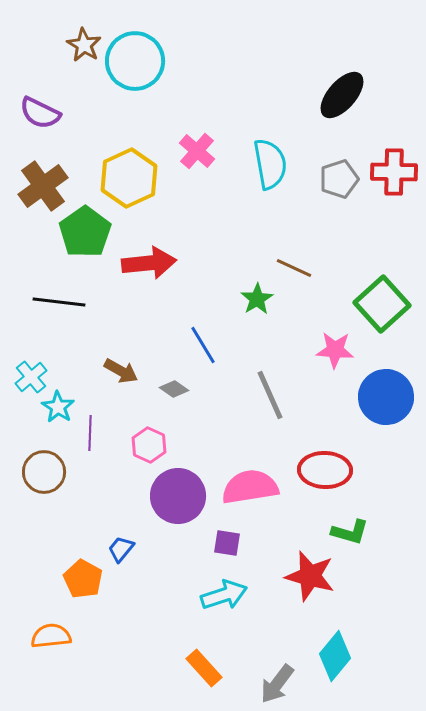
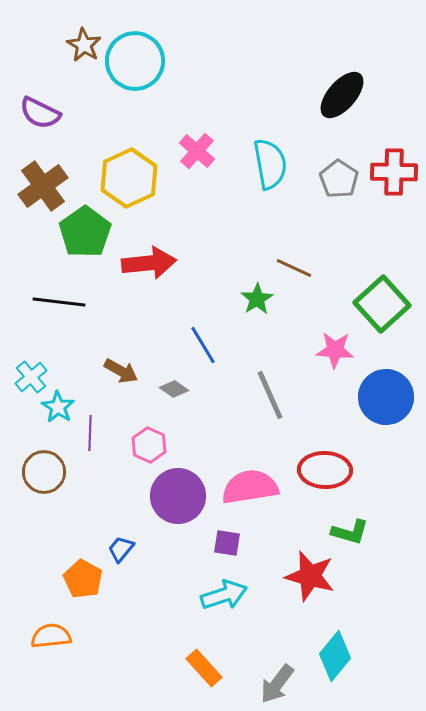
gray pentagon: rotated 21 degrees counterclockwise
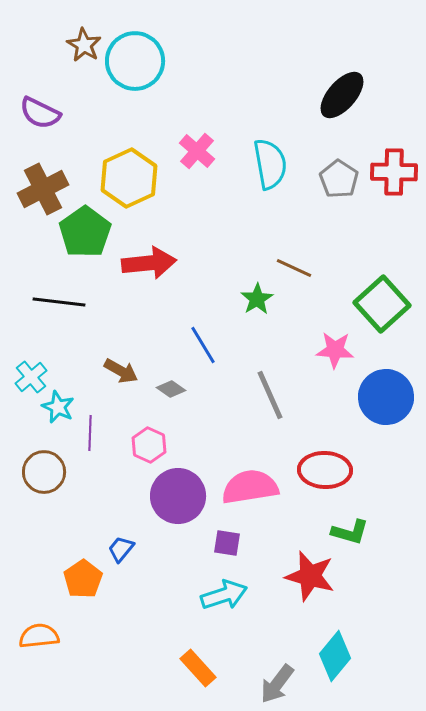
brown cross: moved 3 px down; rotated 9 degrees clockwise
gray diamond: moved 3 px left
cyan star: rotated 8 degrees counterclockwise
orange pentagon: rotated 9 degrees clockwise
orange semicircle: moved 12 px left
orange rectangle: moved 6 px left
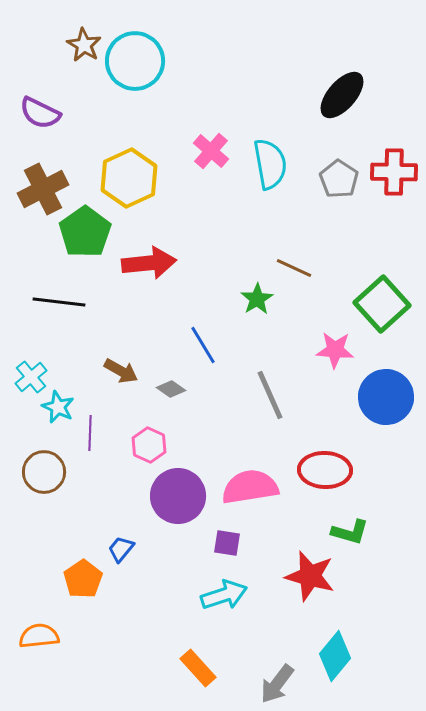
pink cross: moved 14 px right
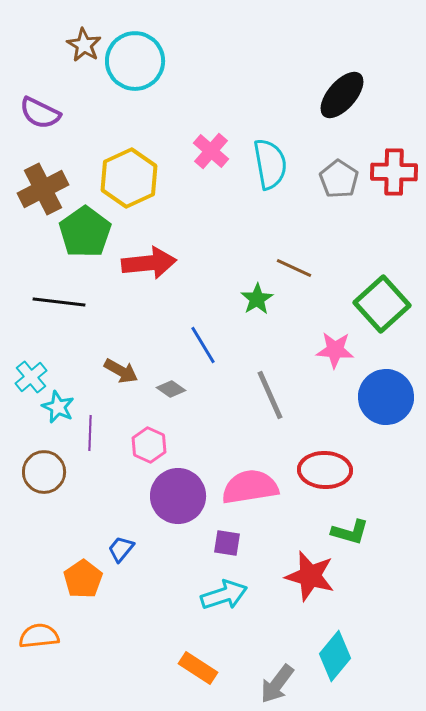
orange rectangle: rotated 15 degrees counterclockwise
